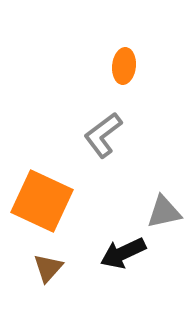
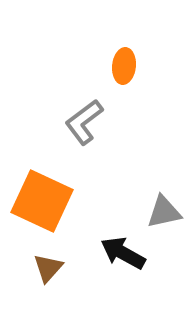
gray L-shape: moved 19 px left, 13 px up
black arrow: rotated 54 degrees clockwise
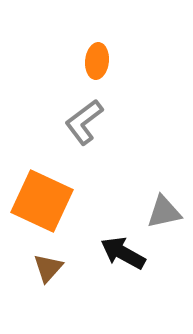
orange ellipse: moved 27 px left, 5 px up
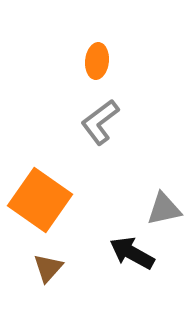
gray L-shape: moved 16 px right
orange square: moved 2 px left, 1 px up; rotated 10 degrees clockwise
gray triangle: moved 3 px up
black arrow: moved 9 px right
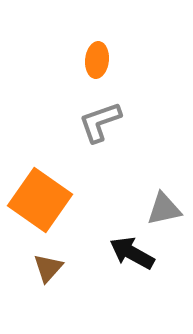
orange ellipse: moved 1 px up
gray L-shape: rotated 18 degrees clockwise
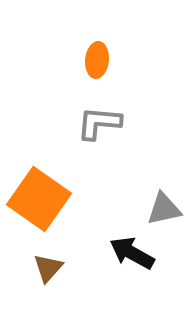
gray L-shape: moved 1 px left, 1 px down; rotated 24 degrees clockwise
orange square: moved 1 px left, 1 px up
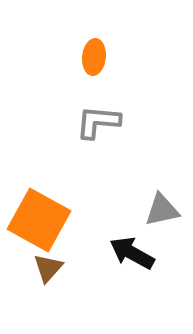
orange ellipse: moved 3 px left, 3 px up
gray L-shape: moved 1 px left, 1 px up
orange square: moved 21 px down; rotated 6 degrees counterclockwise
gray triangle: moved 2 px left, 1 px down
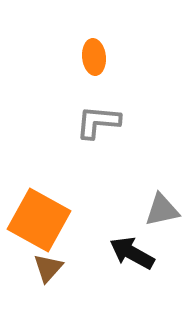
orange ellipse: rotated 12 degrees counterclockwise
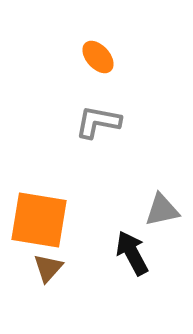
orange ellipse: moved 4 px right; rotated 36 degrees counterclockwise
gray L-shape: rotated 6 degrees clockwise
orange square: rotated 20 degrees counterclockwise
black arrow: rotated 33 degrees clockwise
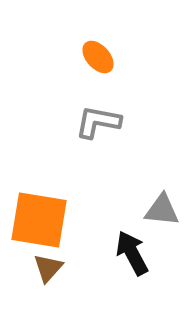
gray triangle: rotated 18 degrees clockwise
